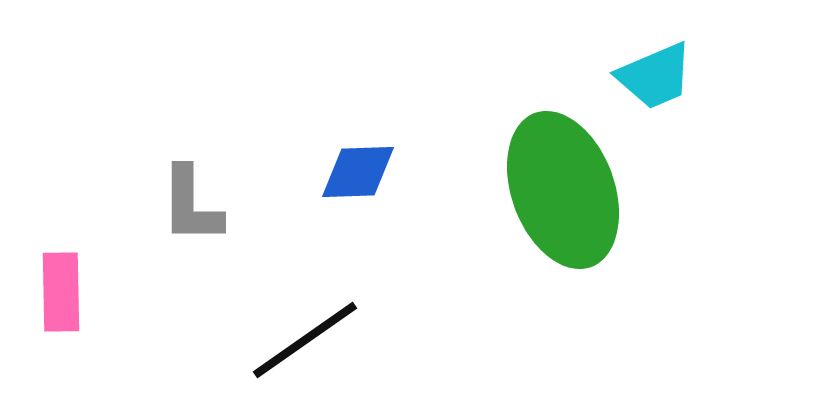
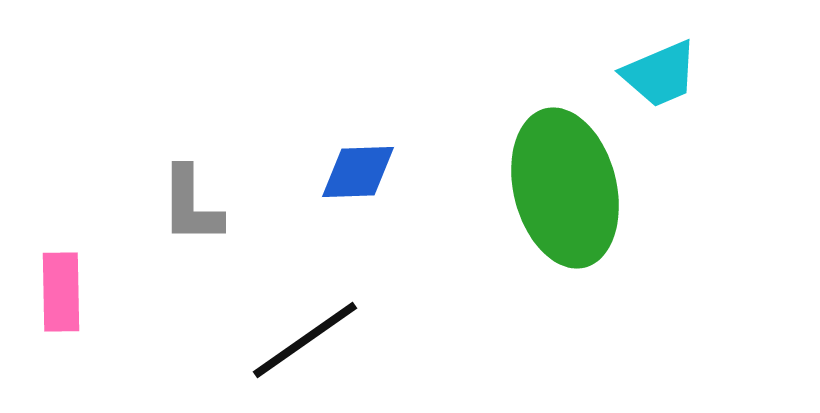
cyan trapezoid: moved 5 px right, 2 px up
green ellipse: moved 2 px right, 2 px up; rotated 6 degrees clockwise
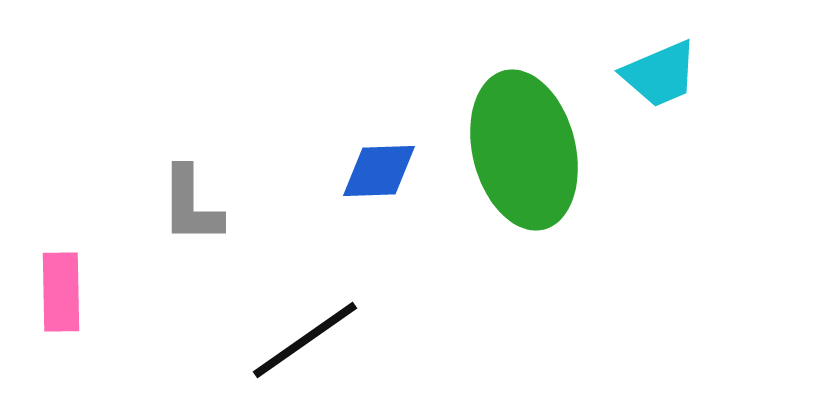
blue diamond: moved 21 px right, 1 px up
green ellipse: moved 41 px left, 38 px up
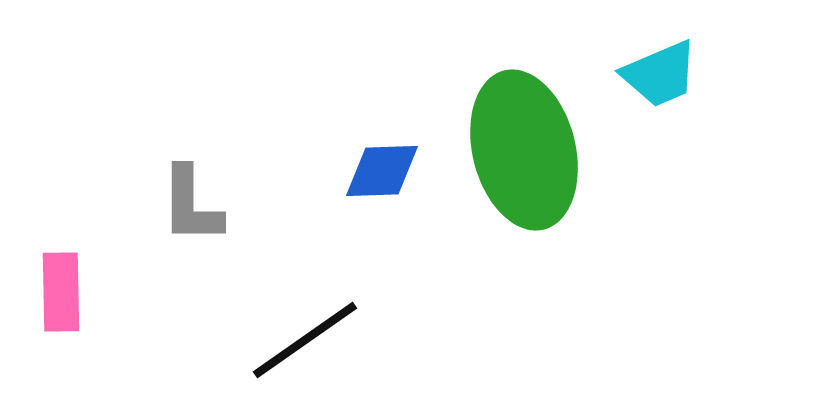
blue diamond: moved 3 px right
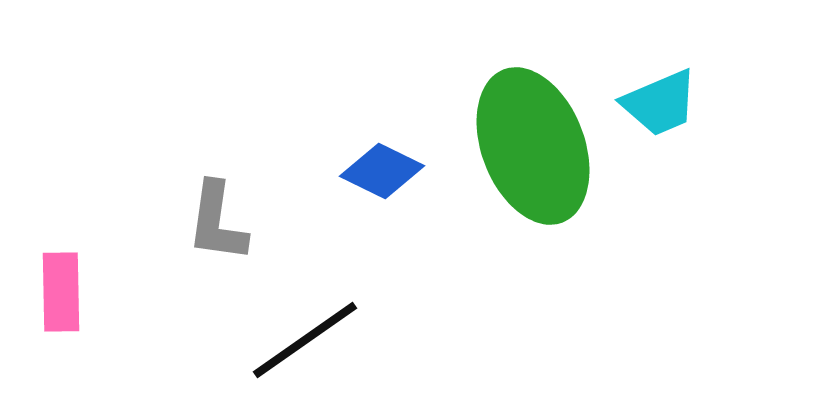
cyan trapezoid: moved 29 px down
green ellipse: moved 9 px right, 4 px up; rotated 7 degrees counterclockwise
blue diamond: rotated 28 degrees clockwise
gray L-shape: moved 26 px right, 17 px down; rotated 8 degrees clockwise
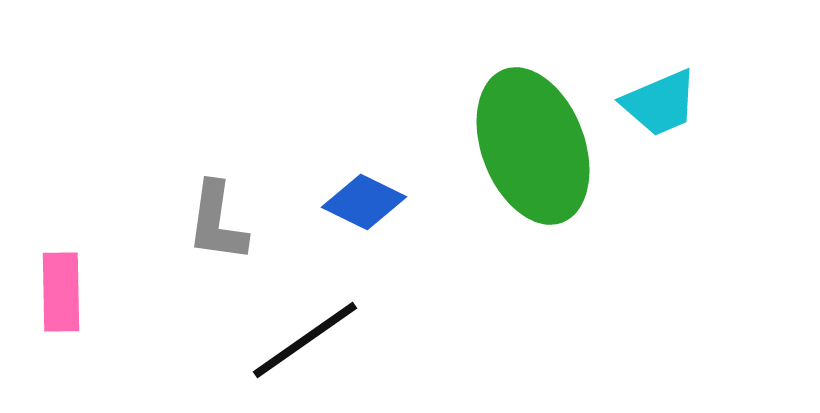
blue diamond: moved 18 px left, 31 px down
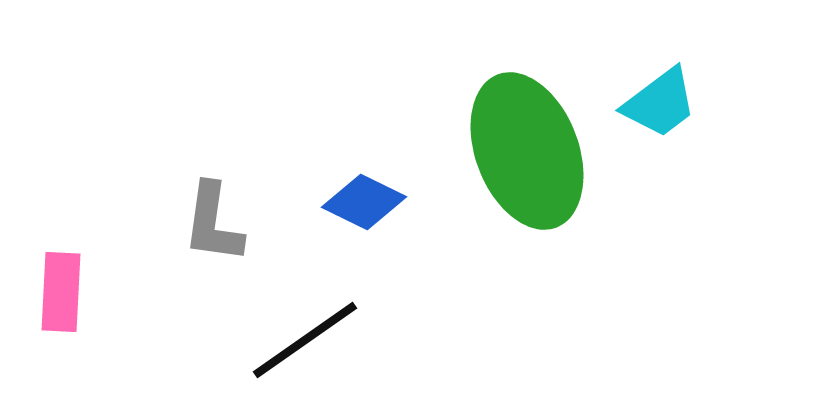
cyan trapezoid: rotated 14 degrees counterclockwise
green ellipse: moved 6 px left, 5 px down
gray L-shape: moved 4 px left, 1 px down
pink rectangle: rotated 4 degrees clockwise
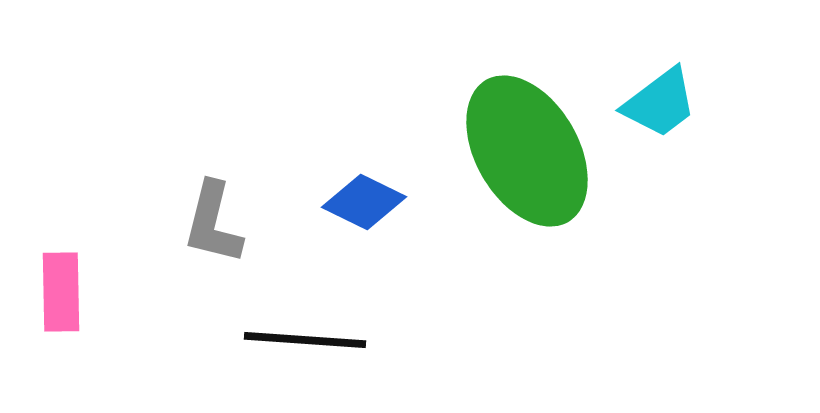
green ellipse: rotated 9 degrees counterclockwise
gray L-shape: rotated 6 degrees clockwise
pink rectangle: rotated 4 degrees counterclockwise
black line: rotated 39 degrees clockwise
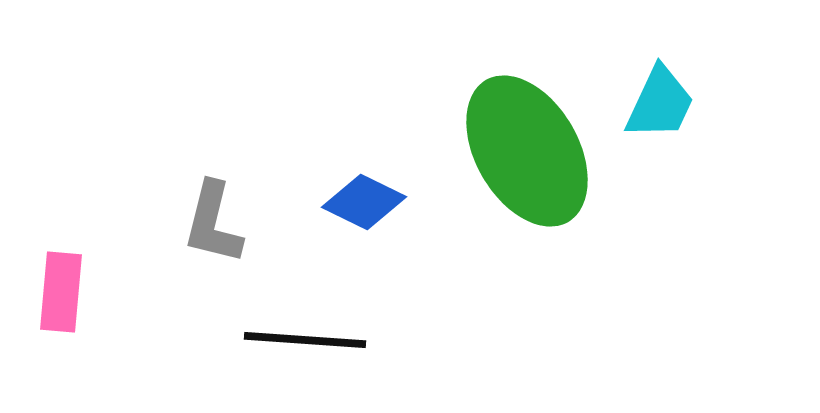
cyan trapezoid: rotated 28 degrees counterclockwise
pink rectangle: rotated 6 degrees clockwise
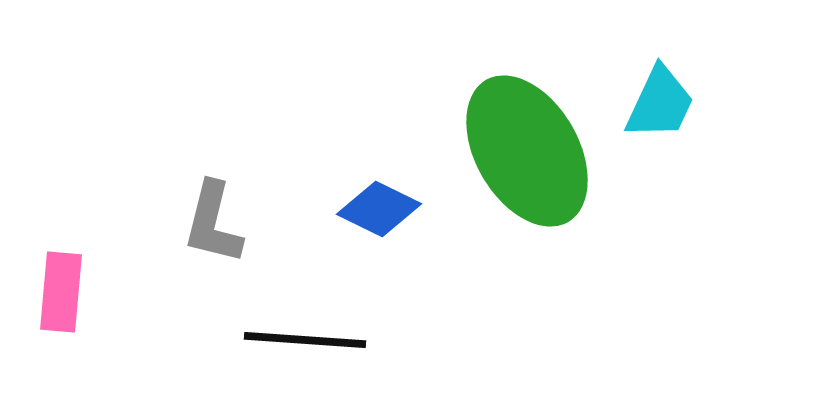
blue diamond: moved 15 px right, 7 px down
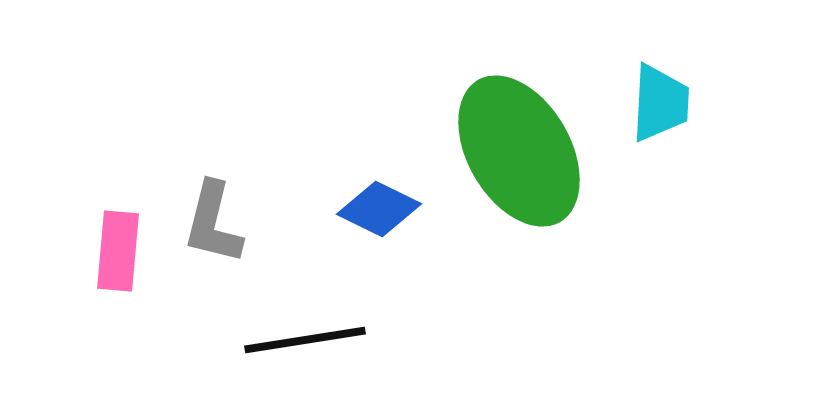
cyan trapezoid: rotated 22 degrees counterclockwise
green ellipse: moved 8 px left
pink rectangle: moved 57 px right, 41 px up
black line: rotated 13 degrees counterclockwise
